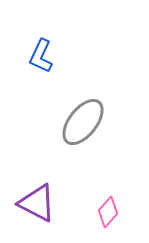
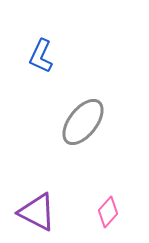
purple triangle: moved 9 px down
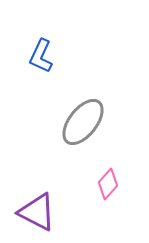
pink diamond: moved 28 px up
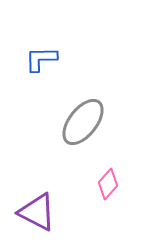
blue L-shape: moved 3 px down; rotated 64 degrees clockwise
